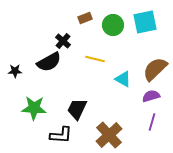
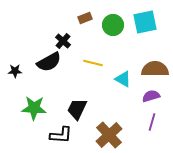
yellow line: moved 2 px left, 4 px down
brown semicircle: rotated 44 degrees clockwise
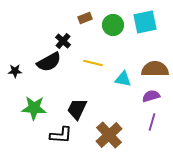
cyan triangle: rotated 18 degrees counterclockwise
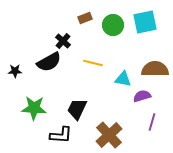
purple semicircle: moved 9 px left
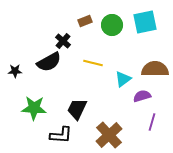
brown rectangle: moved 3 px down
green circle: moved 1 px left
cyan triangle: rotated 48 degrees counterclockwise
